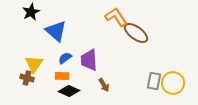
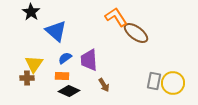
black star: rotated 12 degrees counterclockwise
brown cross: rotated 16 degrees counterclockwise
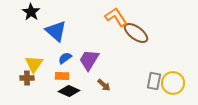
purple trapezoid: rotated 35 degrees clockwise
brown arrow: rotated 16 degrees counterclockwise
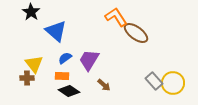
yellow triangle: rotated 12 degrees counterclockwise
gray rectangle: rotated 54 degrees counterclockwise
black diamond: rotated 10 degrees clockwise
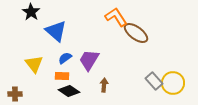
brown cross: moved 12 px left, 16 px down
brown arrow: rotated 128 degrees counterclockwise
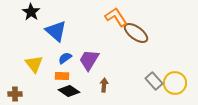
yellow circle: moved 2 px right
